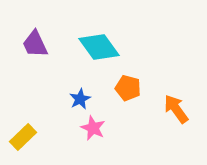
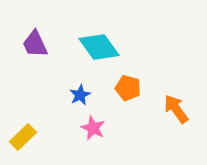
blue star: moved 4 px up
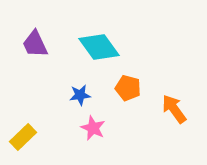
blue star: rotated 20 degrees clockwise
orange arrow: moved 2 px left
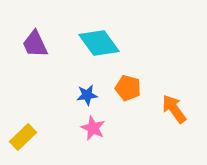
cyan diamond: moved 4 px up
blue star: moved 7 px right
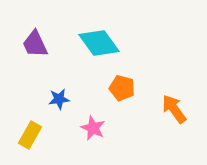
orange pentagon: moved 6 px left
blue star: moved 28 px left, 4 px down
yellow rectangle: moved 7 px right, 2 px up; rotated 16 degrees counterclockwise
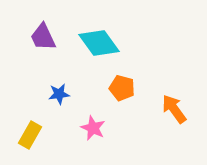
purple trapezoid: moved 8 px right, 7 px up
blue star: moved 5 px up
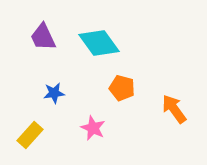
blue star: moved 5 px left, 1 px up
yellow rectangle: rotated 12 degrees clockwise
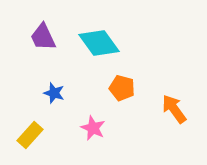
blue star: rotated 25 degrees clockwise
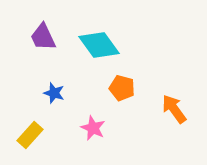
cyan diamond: moved 2 px down
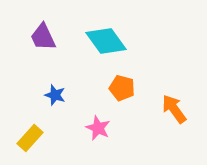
cyan diamond: moved 7 px right, 4 px up
blue star: moved 1 px right, 2 px down
pink star: moved 5 px right
yellow rectangle: moved 3 px down
